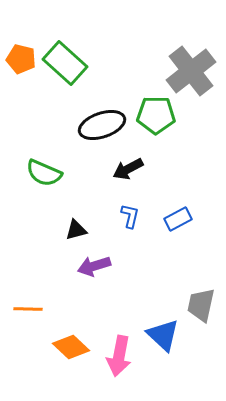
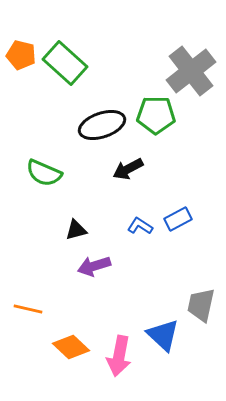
orange pentagon: moved 4 px up
blue L-shape: moved 10 px right, 10 px down; rotated 70 degrees counterclockwise
orange line: rotated 12 degrees clockwise
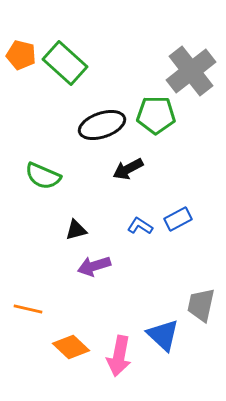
green semicircle: moved 1 px left, 3 px down
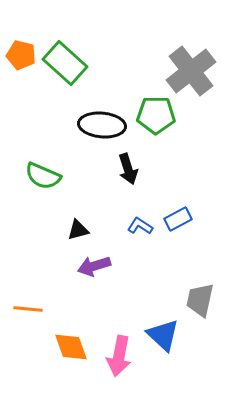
black ellipse: rotated 24 degrees clockwise
black arrow: rotated 80 degrees counterclockwise
black triangle: moved 2 px right
gray trapezoid: moved 1 px left, 5 px up
orange line: rotated 8 degrees counterclockwise
orange diamond: rotated 27 degrees clockwise
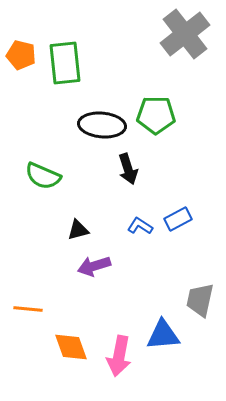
green rectangle: rotated 42 degrees clockwise
gray cross: moved 6 px left, 37 px up
blue triangle: rotated 48 degrees counterclockwise
